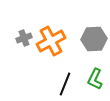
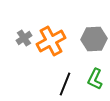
gray cross: rotated 14 degrees counterclockwise
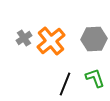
orange cross: rotated 12 degrees counterclockwise
green L-shape: moved 1 px up; rotated 135 degrees clockwise
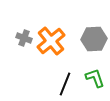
gray cross: rotated 35 degrees counterclockwise
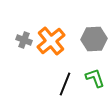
gray cross: moved 2 px down
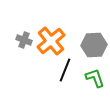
gray hexagon: moved 6 px down
black line: moved 14 px up
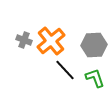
black line: rotated 65 degrees counterclockwise
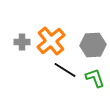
gray cross: moved 2 px left, 2 px down; rotated 21 degrees counterclockwise
gray hexagon: moved 1 px left
black line: rotated 15 degrees counterclockwise
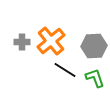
gray hexagon: moved 1 px right, 1 px down
